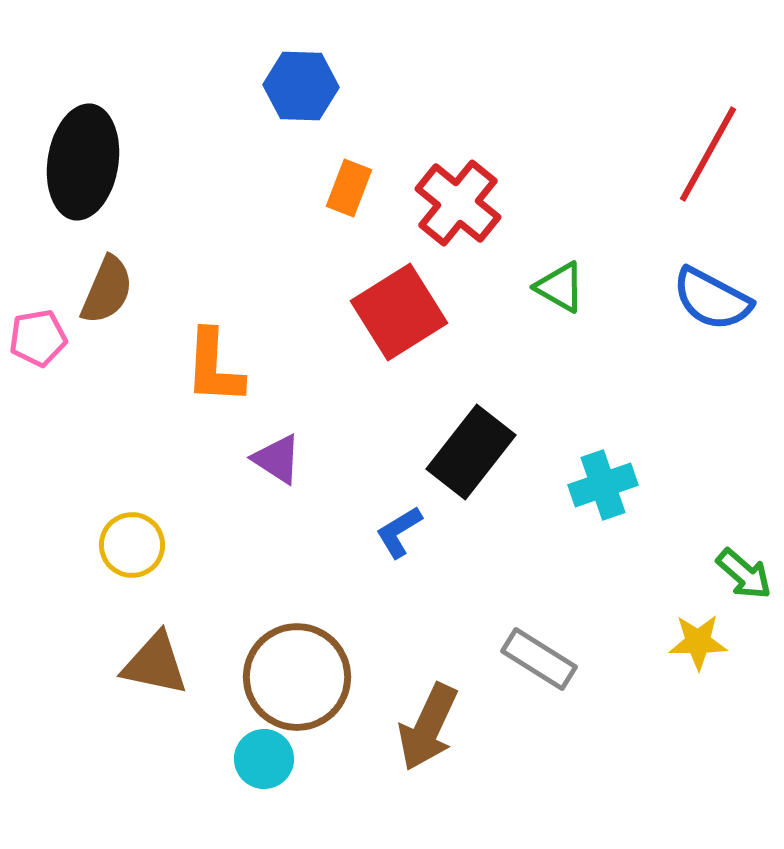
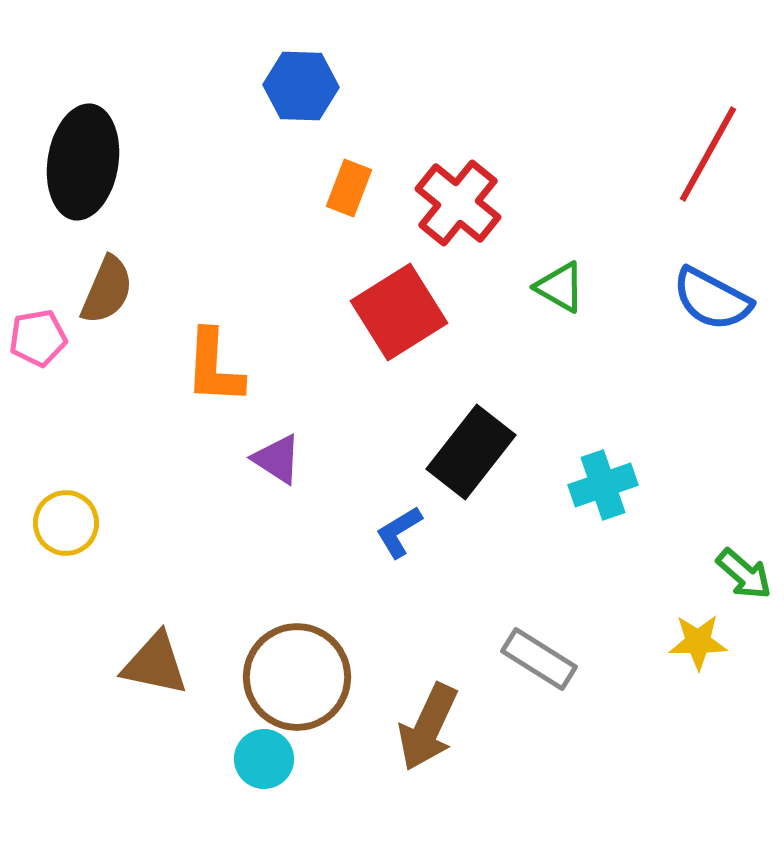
yellow circle: moved 66 px left, 22 px up
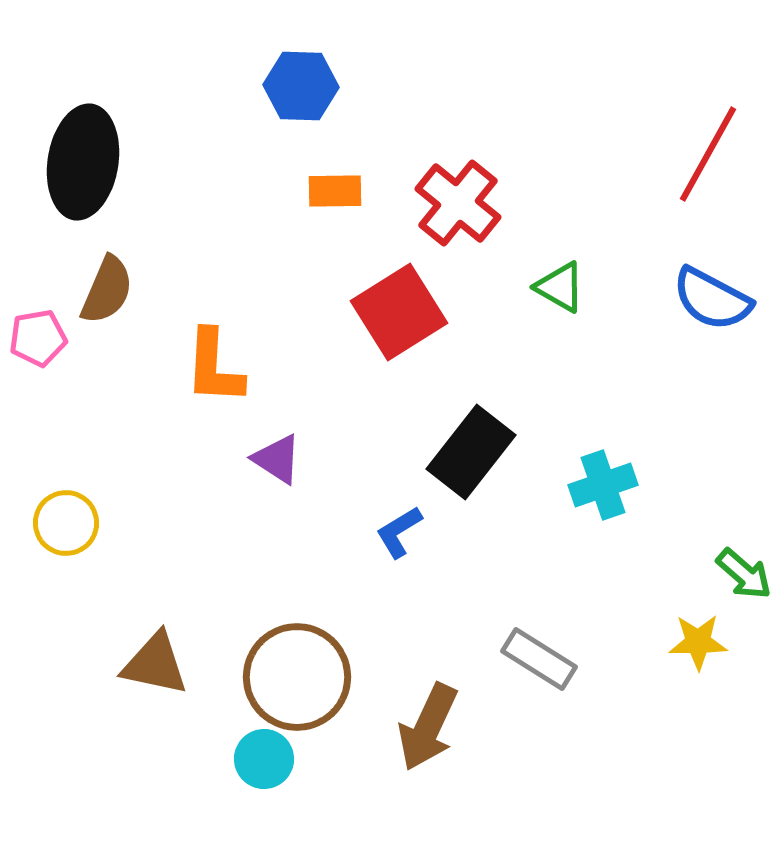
orange rectangle: moved 14 px left, 3 px down; rotated 68 degrees clockwise
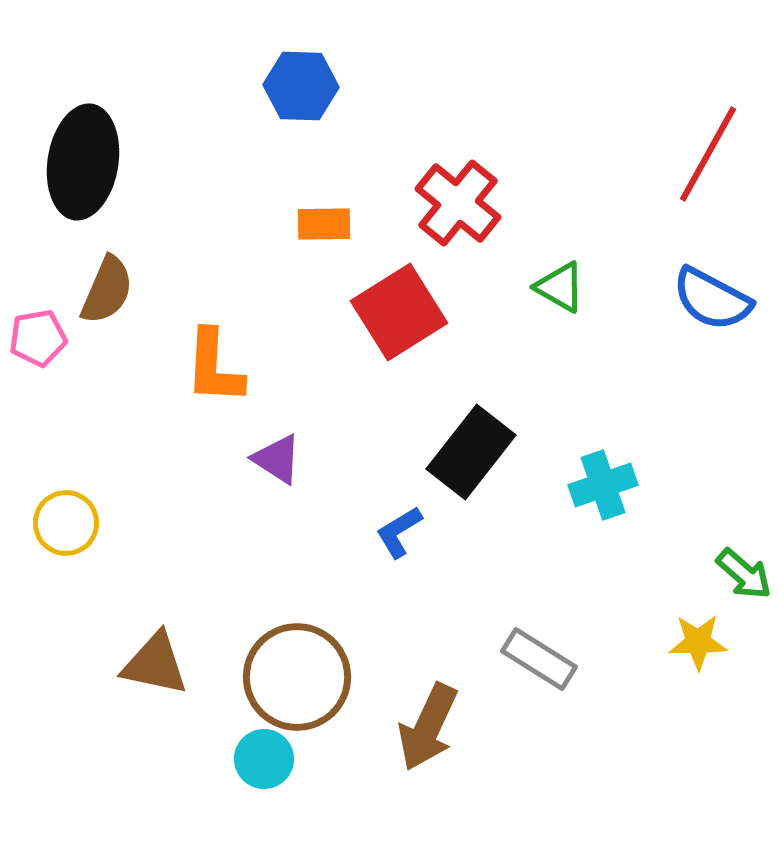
orange rectangle: moved 11 px left, 33 px down
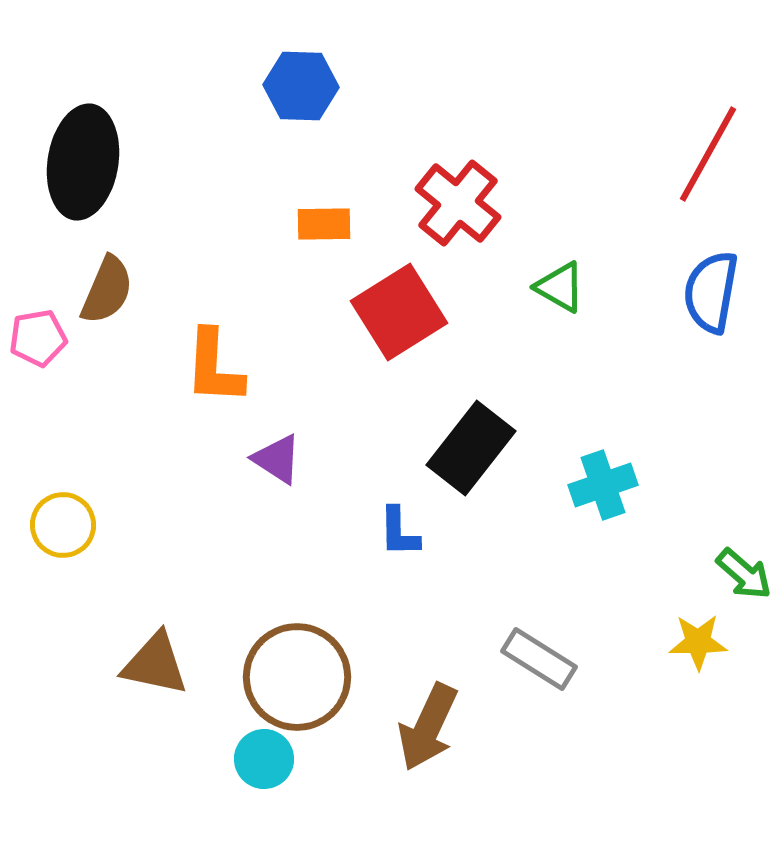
blue semicircle: moved 1 px left, 7 px up; rotated 72 degrees clockwise
black rectangle: moved 4 px up
yellow circle: moved 3 px left, 2 px down
blue L-shape: rotated 60 degrees counterclockwise
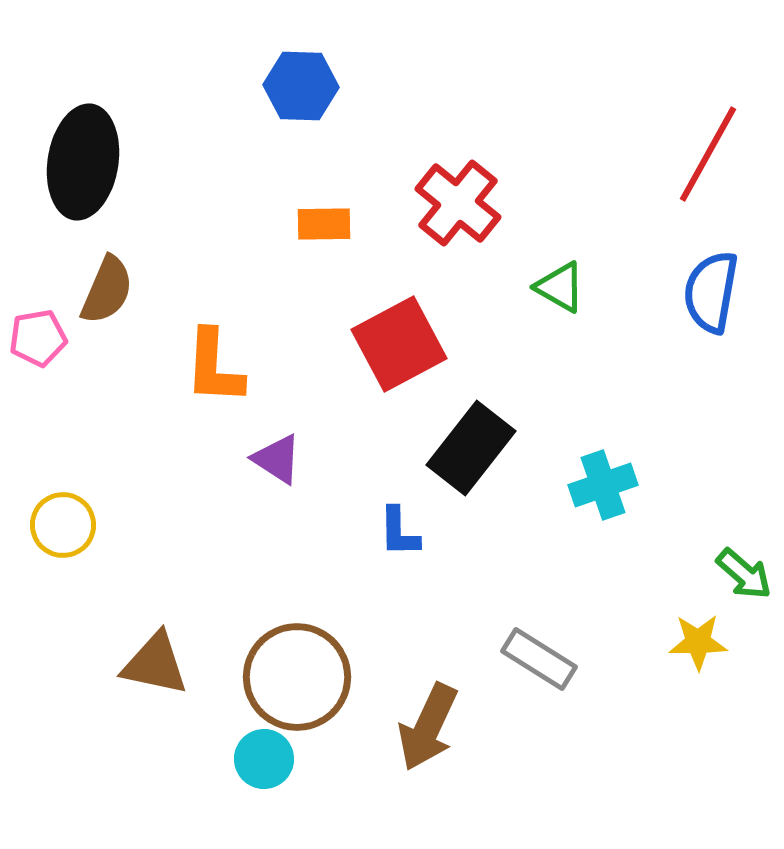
red square: moved 32 px down; rotated 4 degrees clockwise
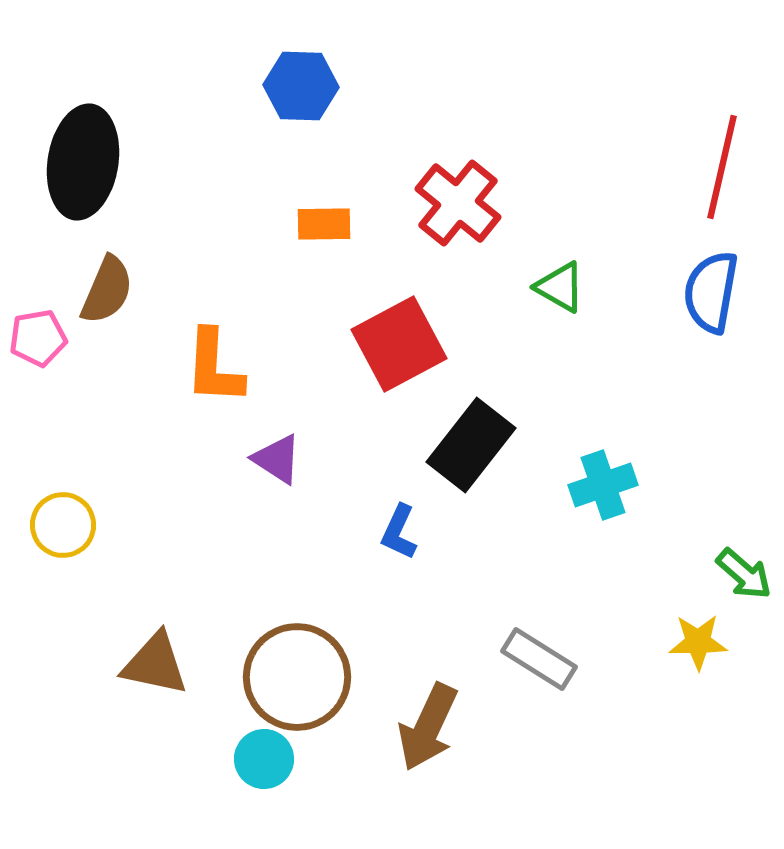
red line: moved 14 px right, 13 px down; rotated 16 degrees counterclockwise
black rectangle: moved 3 px up
blue L-shape: rotated 26 degrees clockwise
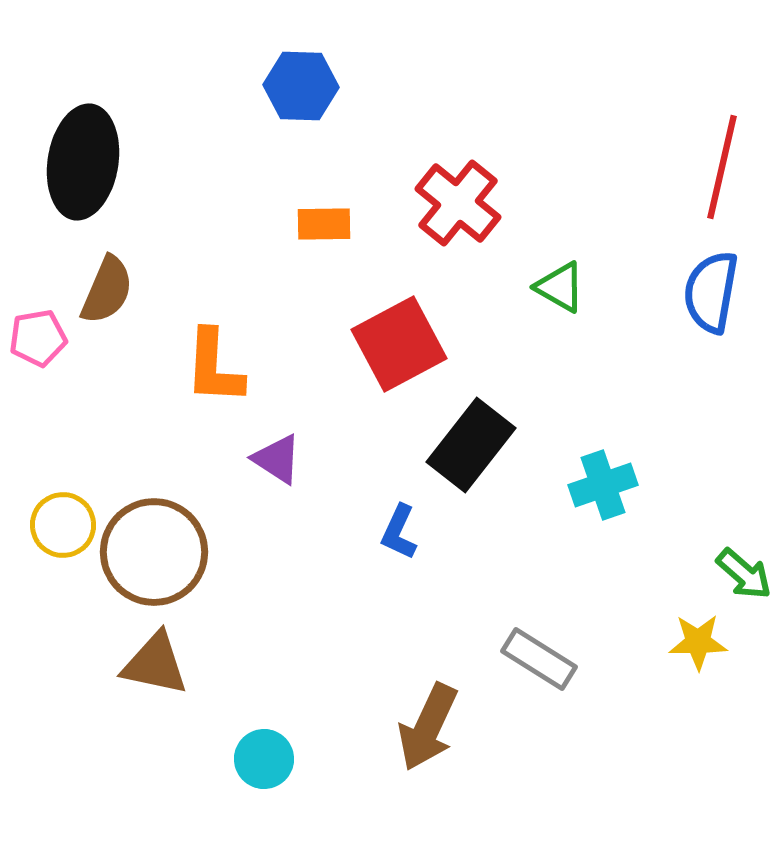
brown circle: moved 143 px left, 125 px up
